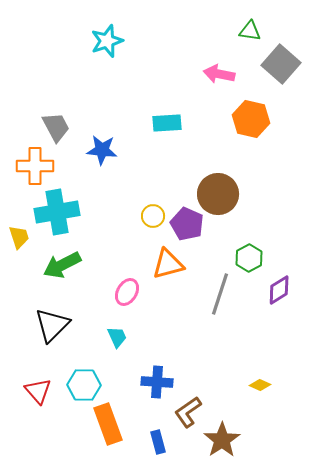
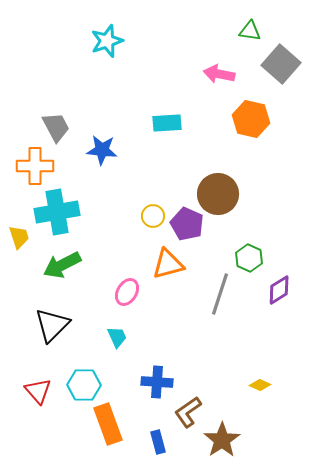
green hexagon: rotated 8 degrees counterclockwise
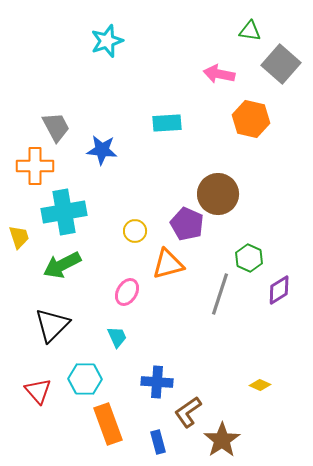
cyan cross: moved 7 px right
yellow circle: moved 18 px left, 15 px down
cyan hexagon: moved 1 px right, 6 px up
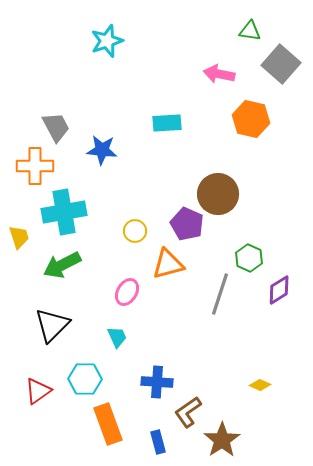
red triangle: rotated 36 degrees clockwise
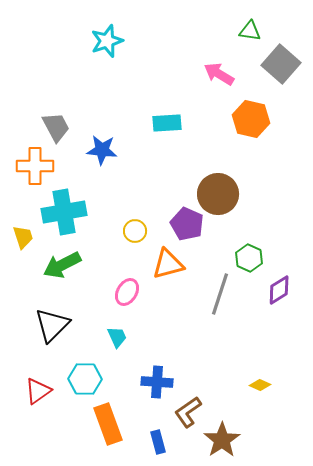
pink arrow: rotated 20 degrees clockwise
yellow trapezoid: moved 4 px right
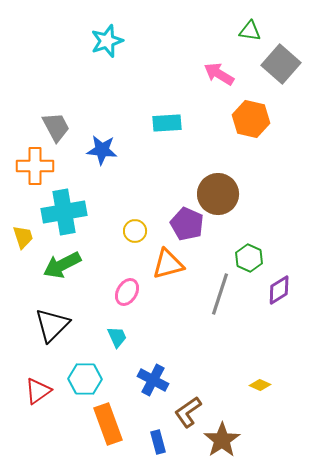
blue cross: moved 4 px left, 2 px up; rotated 24 degrees clockwise
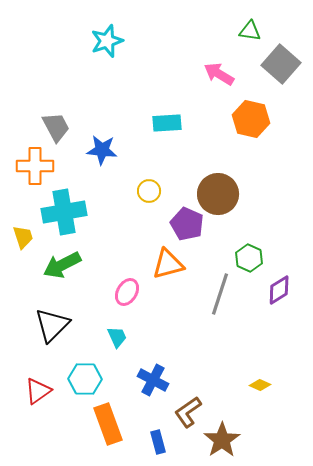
yellow circle: moved 14 px right, 40 px up
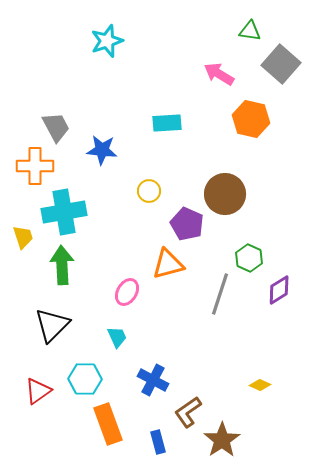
brown circle: moved 7 px right
green arrow: rotated 114 degrees clockwise
